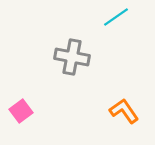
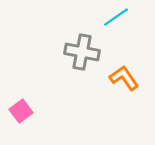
gray cross: moved 10 px right, 5 px up
orange L-shape: moved 33 px up
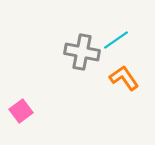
cyan line: moved 23 px down
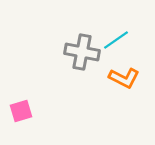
orange L-shape: rotated 152 degrees clockwise
pink square: rotated 20 degrees clockwise
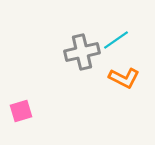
gray cross: rotated 24 degrees counterclockwise
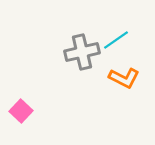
pink square: rotated 30 degrees counterclockwise
